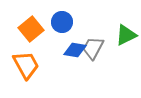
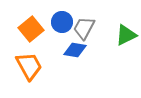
gray trapezoid: moved 9 px left, 20 px up
orange trapezoid: moved 3 px right, 1 px down
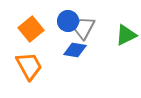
blue circle: moved 6 px right, 1 px up
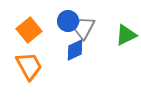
orange square: moved 2 px left, 1 px down
blue diamond: rotated 35 degrees counterclockwise
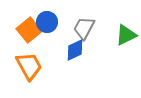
blue circle: moved 21 px left, 1 px down
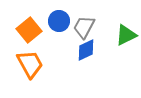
blue circle: moved 12 px right, 1 px up
gray trapezoid: moved 1 px up
blue diamond: moved 11 px right
orange trapezoid: moved 1 px right, 2 px up
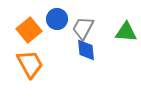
blue circle: moved 2 px left, 2 px up
gray trapezoid: moved 1 px left, 1 px down
green triangle: moved 3 px up; rotated 30 degrees clockwise
blue diamond: rotated 70 degrees counterclockwise
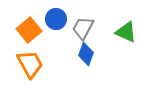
blue circle: moved 1 px left
green triangle: rotated 20 degrees clockwise
blue diamond: moved 4 px down; rotated 25 degrees clockwise
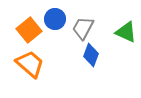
blue circle: moved 1 px left
blue diamond: moved 5 px right, 1 px down
orange trapezoid: rotated 20 degrees counterclockwise
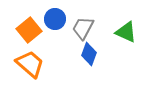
blue diamond: moved 2 px left, 1 px up
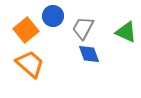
blue circle: moved 2 px left, 3 px up
orange square: moved 3 px left
blue diamond: rotated 40 degrees counterclockwise
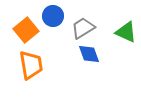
gray trapezoid: rotated 30 degrees clockwise
orange trapezoid: moved 1 px right, 1 px down; rotated 40 degrees clockwise
